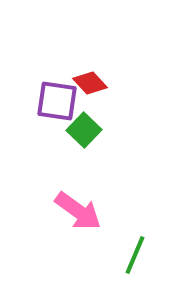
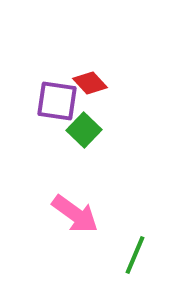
pink arrow: moved 3 px left, 3 px down
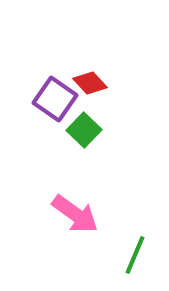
purple square: moved 2 px left, 2 px up; rotated 27 degrees clockwise
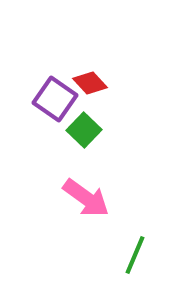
pink arrow: moved 11 px right, 16 px up
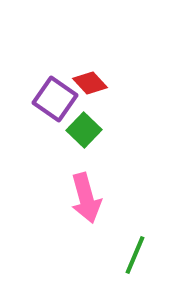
pink arrow: rotated 39 degrees clockwise
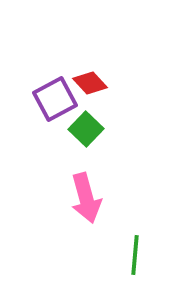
purple square: rotated 27 degrees clockwise
green square: moved 2 px right, 1 px up
green line: rotated 18 degrees counterclockwise
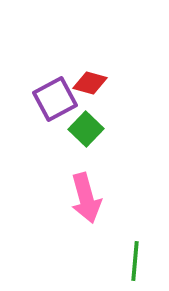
red diamond: rotated 32 degrees counterclockwise
green line: moved 6 px down
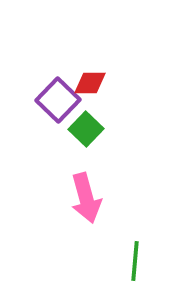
red diamond: rotated 16 degrees counterclockwise
purple square: moved 3 px right, 1 px down; rotated 18 degrees counterclockwise
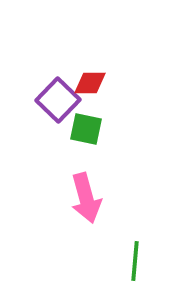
green square: rotated 32 degrees counterclockwise
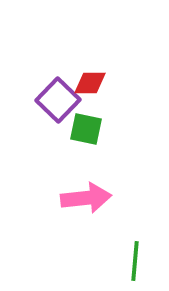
pink arrow: rotated 81 degrees counterclockwise
